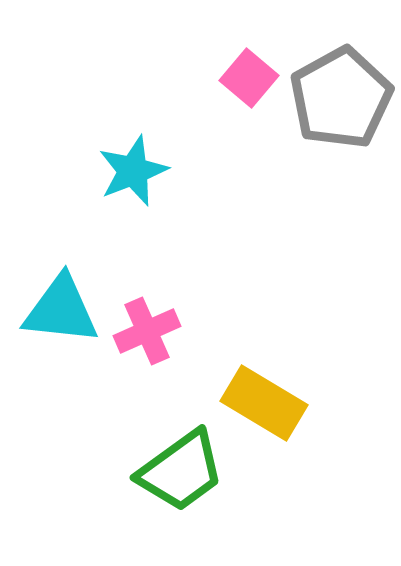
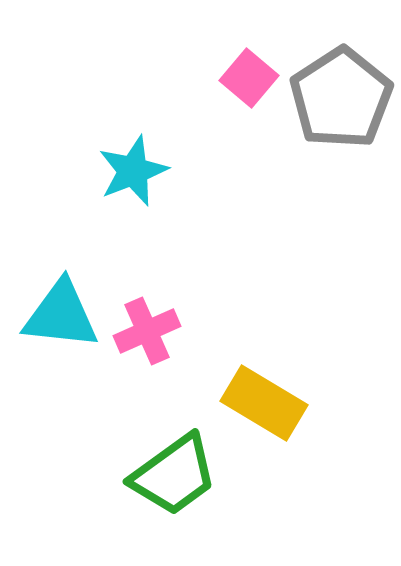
gray pentagon: rotated 4 degrees counterclockwise
cyan triangle: moved 5 px down
green trapezoid: moved 7 px left, 4 px down
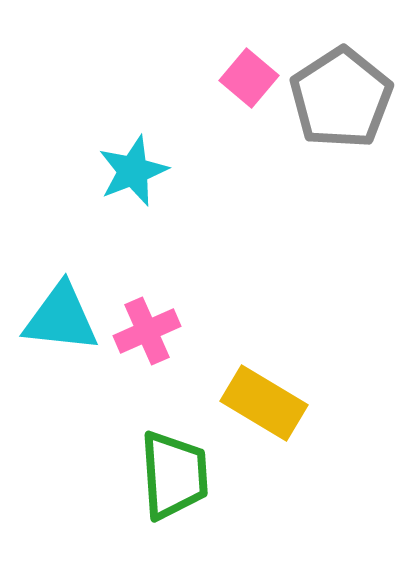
cyan triangle: moved 3 px down
green trapezoid: rotated 58 degrees counterclockwise
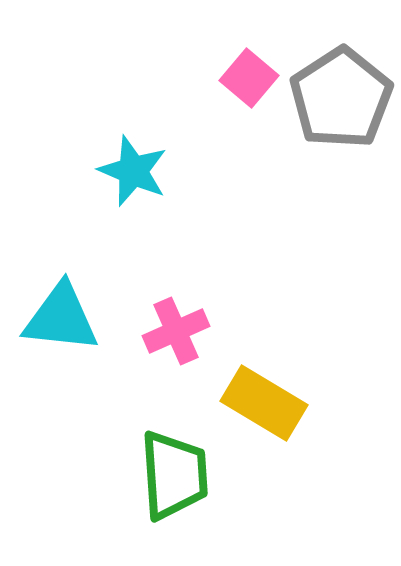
cyan star: rotated 28 degrees counterclockwise
pink cross: moved 29 px right
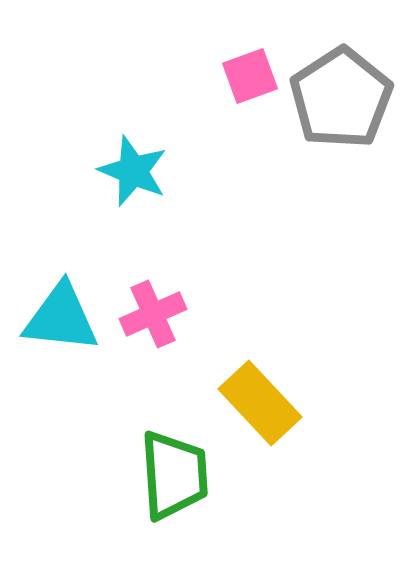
pink square: moved 1 px right, 2 px up; rotated 30 degrees clockwise
pink cross: moved 23 px left, 17 px up
yellow rectangle: moved 4 px left; rotated 16 degrees clockwise
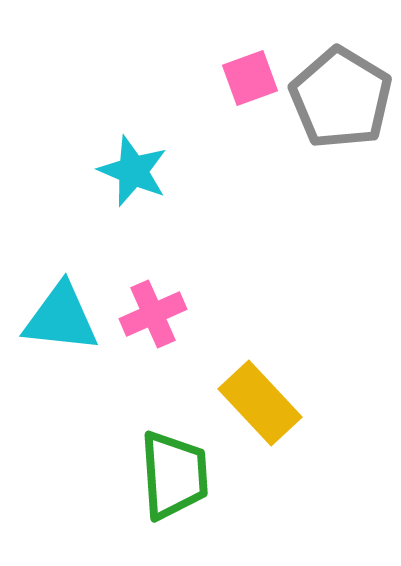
pink square: moved 2 px down
gray pentagon: rotated 8 degrees counterclockwise
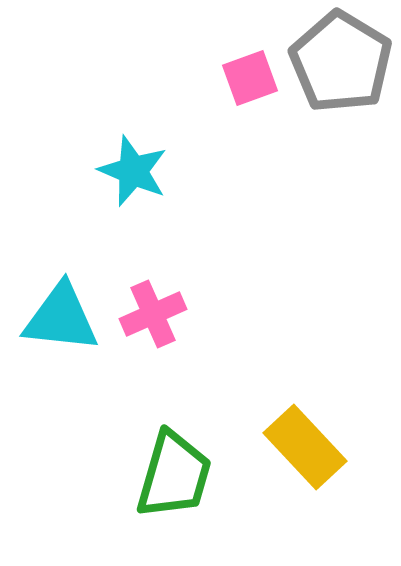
gray pentagon: moved 36 px up
yellow rectangle: moved 45 px right, 44 px down
green trapezoid: rotated 20 degrees clockwise
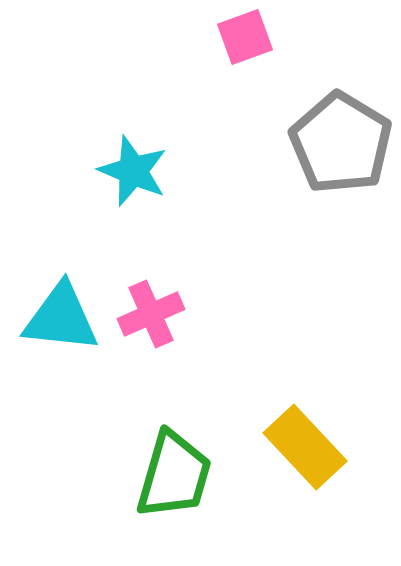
gray pentagon: moved 81 px down
pink square: moved 5 px left, 41 px up
pink cross: moved 2 px left
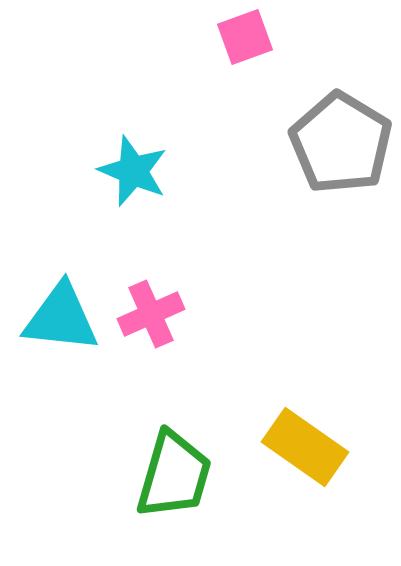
yellow rectangle: rotated 12 degrees counterclockwise
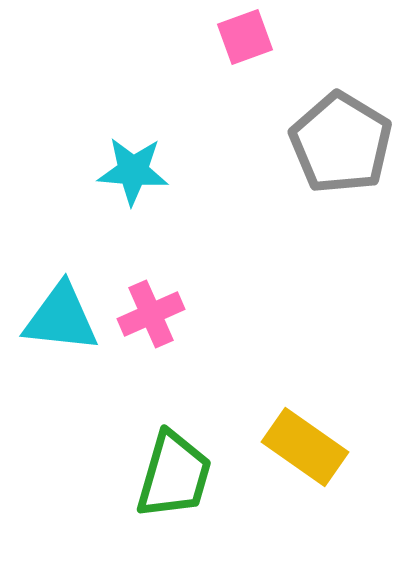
cyan star: rotated 18 degrees counterclockwise
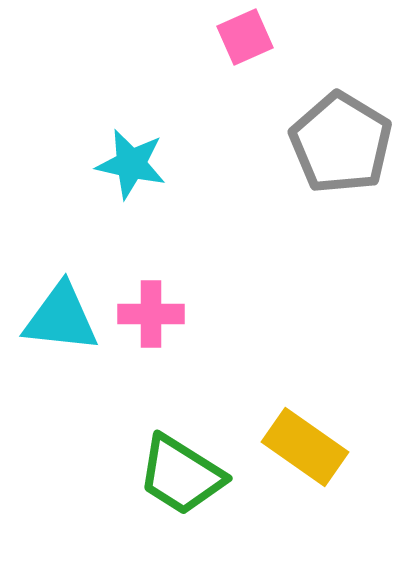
pink square: rotated 4 degrees counterclockwise
cyan star: moved 2 px left, 7 px up; rotated 8 degrees clockwise
pink cross: rotated 24 degrees clockwise
green trapezoid: moved 7 px right; rotated 106 degrees clockwise
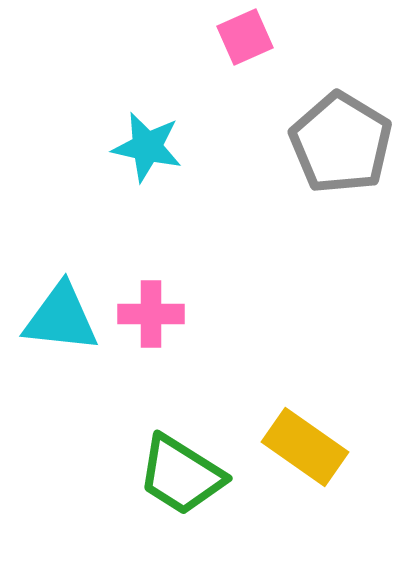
cyan star: moved 16 px right, 17 px up
